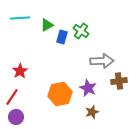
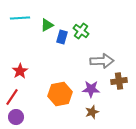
purple star: moved 3 px right, 1 px down; rotated 24 degrees counterclockwise
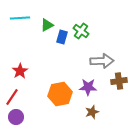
purple star: moved 3 px left, 2 px up
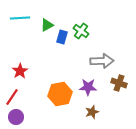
brown cross: moved 2 px down; rotated 28 degrees clockwise
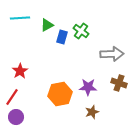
gray arrow: moved 10 px right, 7 px up
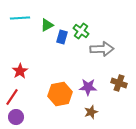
gray arrow: moved 10 px left, 5 px up
brown star: moved 1 px left
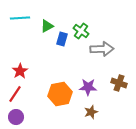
green triangle: moved 1 px down
blue rectangle: moved 2 px down
red line: moved 3 px right, 3 px up
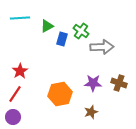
gray arrow: moved 2 px up
purple star: moved 5 px right, 4 px up
purple circle: moved 3 px left
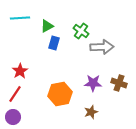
blue rectangle: moved 8 px left, 4 px down
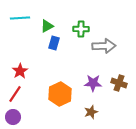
green cross: moved 2 px up; rotated 35 degrees counterclockwise
gray arrow: moved 2 px right, 1 px up
orange hexagon: rotated 15 degrees counterclockwise
